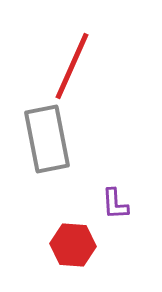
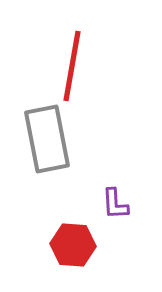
red line: rotated 14 degrees counterclockwise
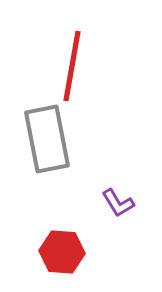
purple L-shape: moved 3 px right, 1 px up; rotated 28 degrees counterclockwise
red hexagon: moved 11 px left, 7 px down
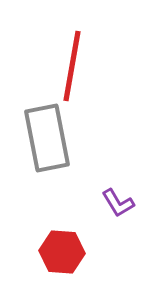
gray rectangle: moved 1 px up
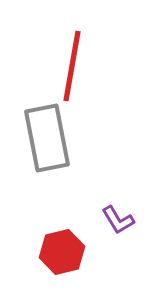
purple L-shape: moved 17 px down
red hexagon: rotated 18 degrees counterclockwise
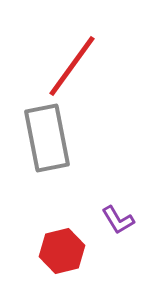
red line: rotated 26 degrees clockwise
red hexagon: moved 1 px up
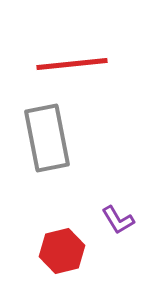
red line: moved 2 px up; rotated 48 degrees clockwise
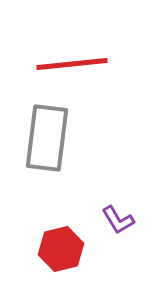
gray rectangle: rotated 18 degrees clockwise
red hexagon: moved 1 px left, 2 px up
